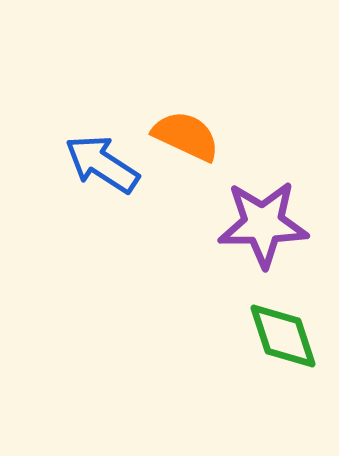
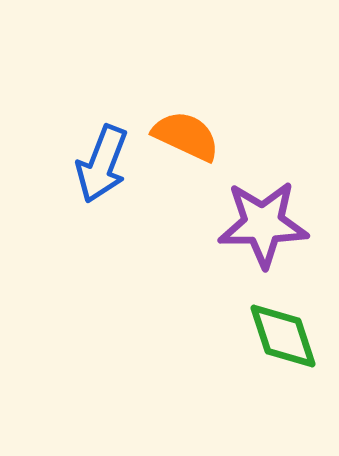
blue arrow: rotated 102 degrees counterclockwise
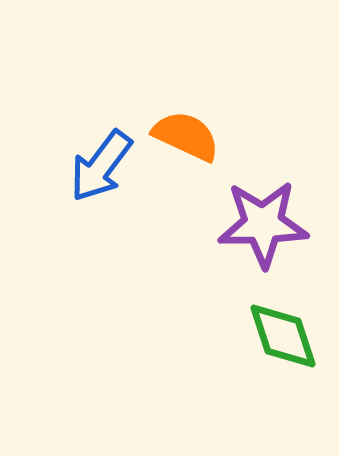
blue arrow: moved 1 px left, 2 px down; rotated 16 degrees clockwise
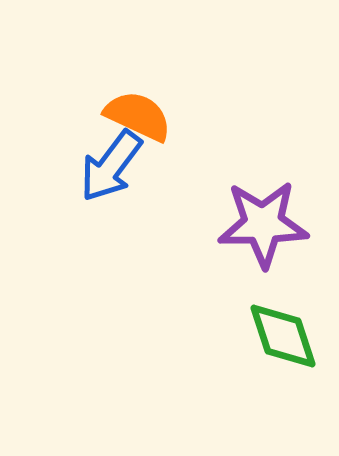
orange semicircle: moved 48 px left, 20 px up
blue arrow: moved 10 px right
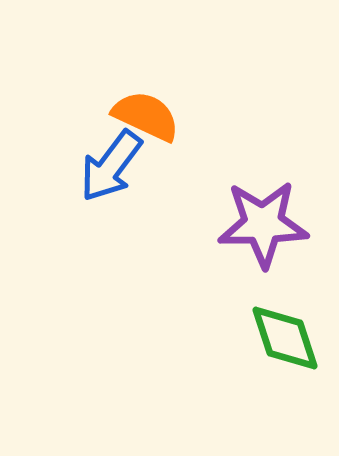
orange semicircle: moved 8 px right
green diamond: moved 2 px right, 2 px down
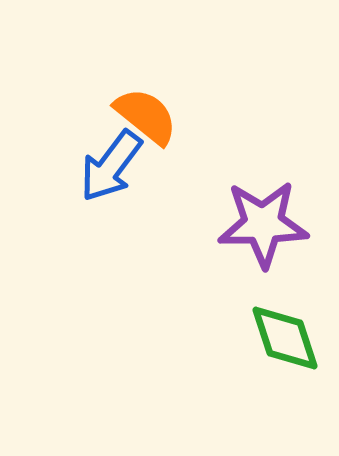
orange semicircle: rotated 14 degrees clockwise
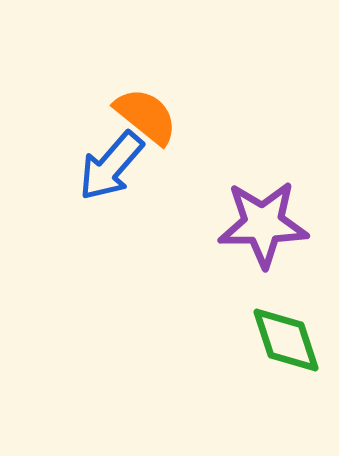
blue arrow: rotated 4 degrees clockwise
green diamond: moved 1 px right, 2 px down
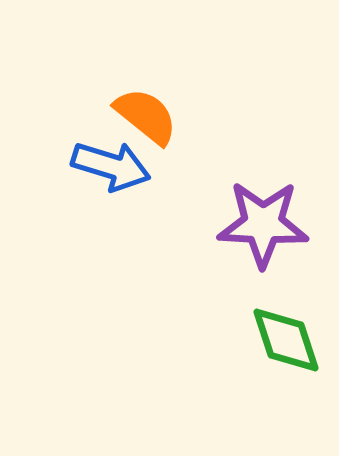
blue arrow: rotated 114 degrees counterclockwise
purple star: rotated 4 degrees clockwise
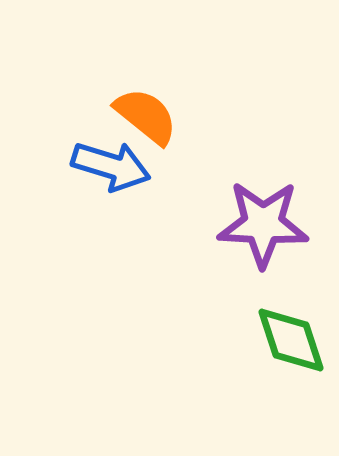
green diamond: moved 5 px right
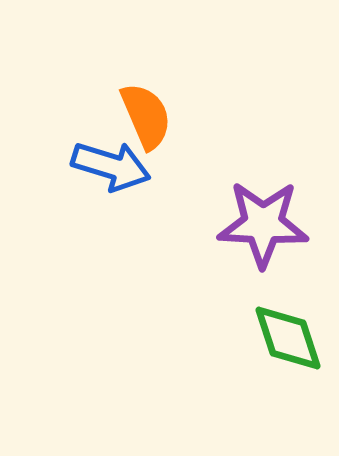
orange semicircle: rotated 28 degrees clockwise
green diamond: moved 3 px left, 2 px up
